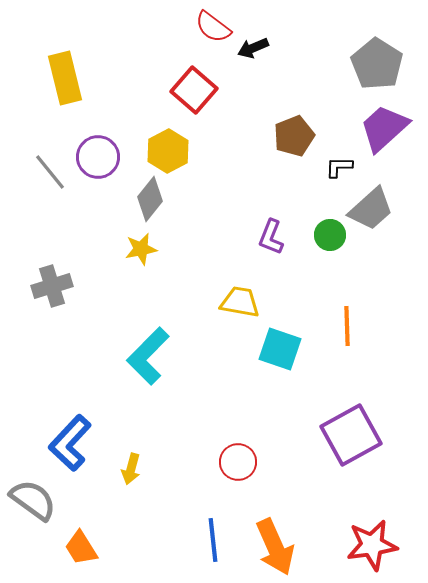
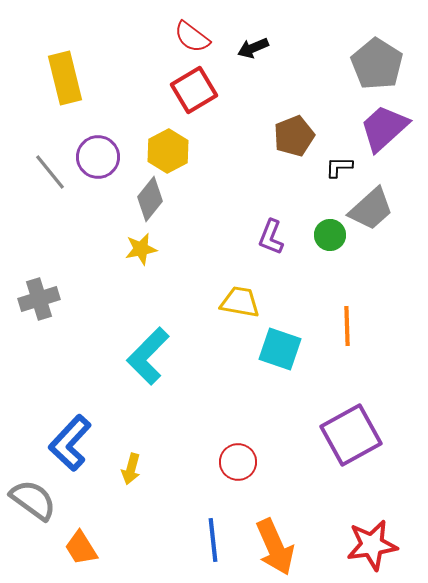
red semicircle: moved 21 px left, 10 px down
red square: rotated 18 degrees clockwise
gray cross: moved 13 px left, 13 px down
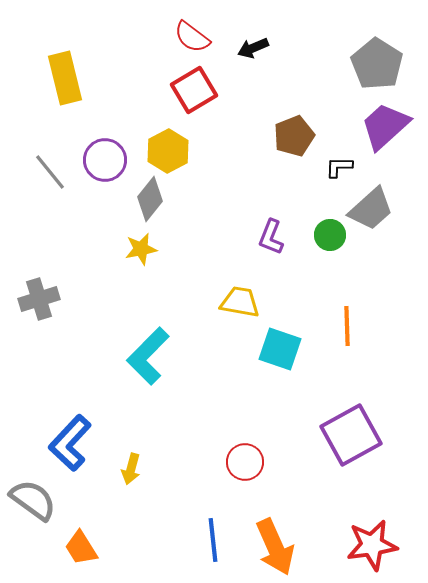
purple trapezoid: moved 1 px right, 2 px up
purple circle: moved 7 px right, 3 px down
red circle: moved 7 px right
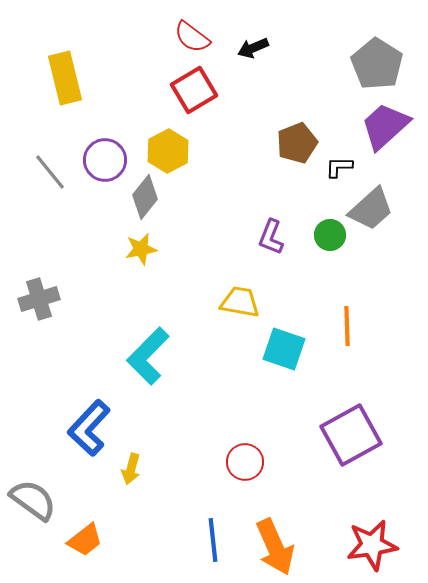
brown pentagon: moved 3 px right, 7 px down
gray diamond: moved 5 px left, 2 px up
cyan square: moved 4 px right
blue L-shape: moved 19 px right, 15 px up
orange trapezoid: moved 4 px right, 8 px up; rotated 96 degrees counterclockwise
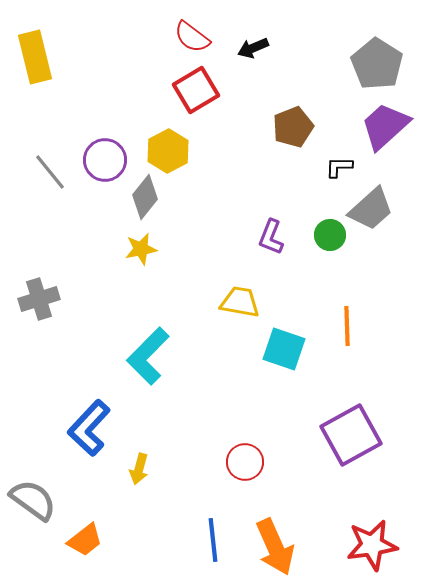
yellow rectangle: moved 30 px left, 21 px up
red square: moved 2 px right
brown pentagon: moved 4 px left, 16 px up
yellow arrow: moved 8 px right
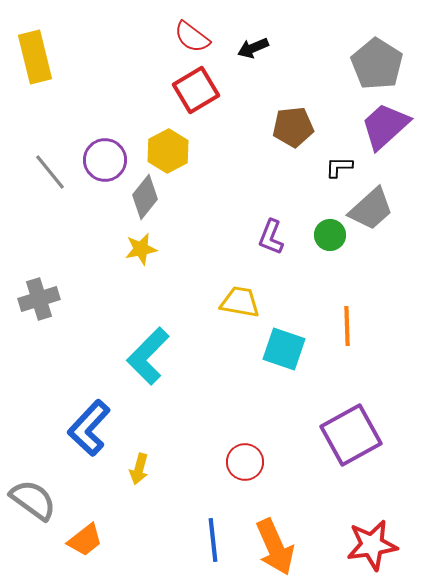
brown pentagon: rotated 15 degrees clockwise
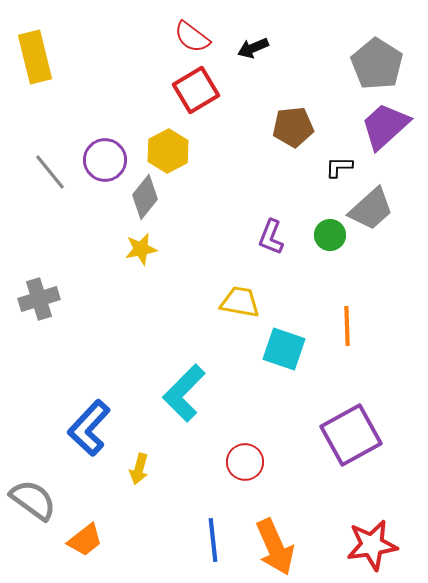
cyan L-shape: moved 36 px right, 37 px down
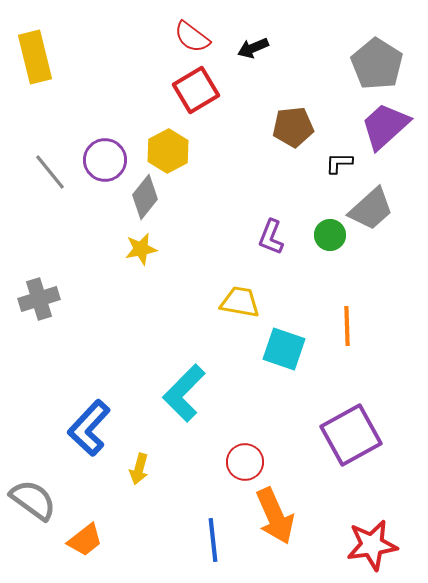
black L-shape: moved 4 px up
orange arrow: moved 31 px up
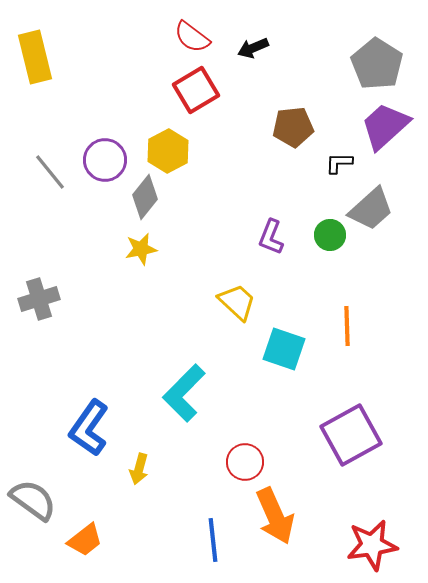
yellow trapezoid: moved 3 px left; rotated 33 degrees clockwise
blue L-shape: rotated 8 degrees counterclockwise
